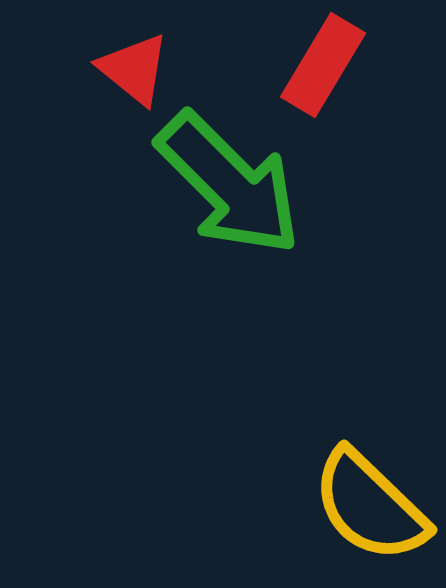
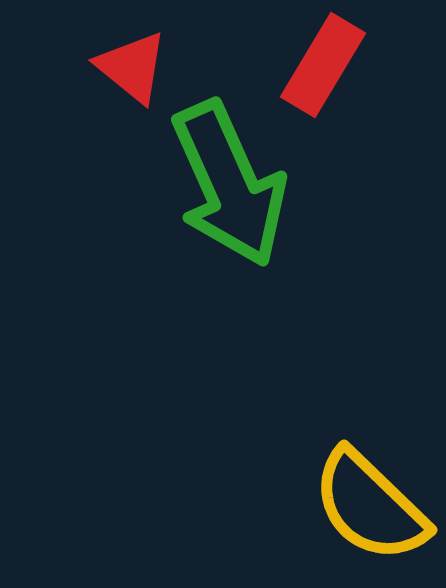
red triangle: moved 2 px left, 2 px up
green arrow: rotated 21 degrees clockwise
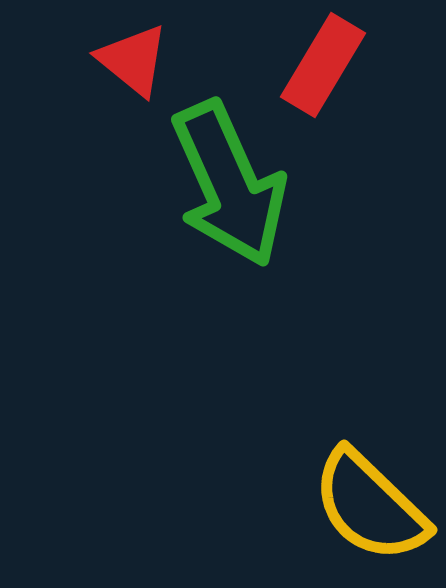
red triangle: moved 1 px right, 7 px up
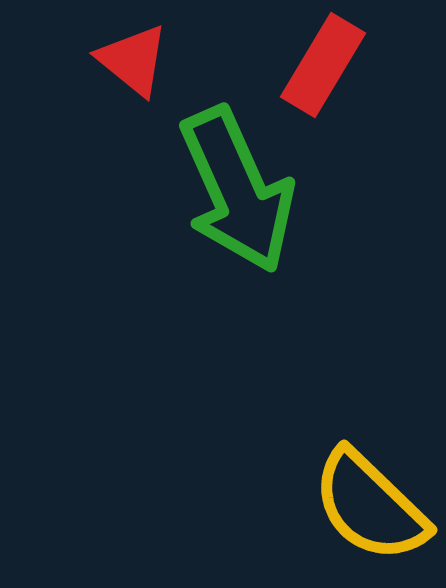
green arrow: moved 8 px right, 6 px down
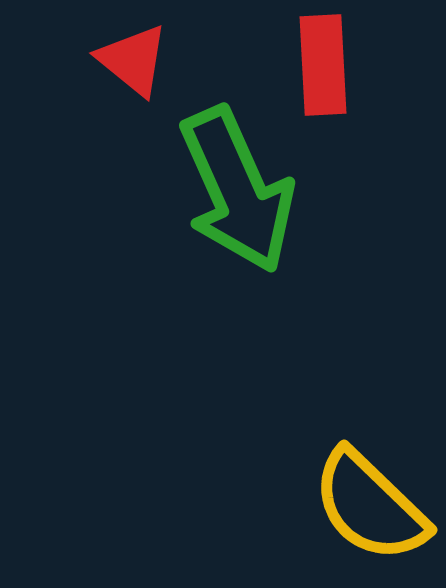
red rectangle: rotated 34 degrees counterclockwise
